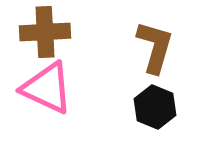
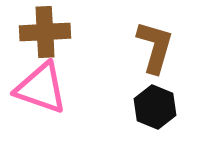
pink triangle: moved 6 px left; rotated 6 degrees counterclockwise
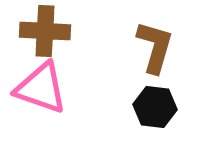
brown cross: moved 1 px up; rotated 6 degrees clockwise
black hexagon: rotated 15 degrees counterclockwise
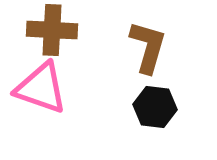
brown cross: moved 7 px right, 1 px up
brown L-shape: moved 7 px left
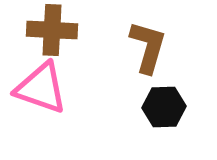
black hexagon: moved 9 px right; rotated 9 degrees counterclockwise
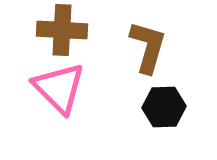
brown cross: moved 10 px right
pink triangle: moved 18 px right; rotated 26 degrees clockwise
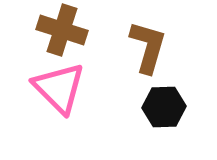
brown cross: rotated 15 degrees clockwise
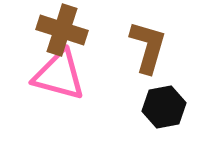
pink triangle: moved 13 px up; rotated 30 degrees counterclockwise
black hexagon: rotated 9 degrees counterclockwise
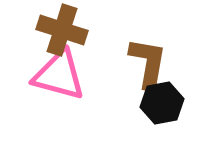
brown L-shape: moved 16 px down; rotated 6 degrees counterclockwise
black hexagon: moved 2 px left, 4 px up
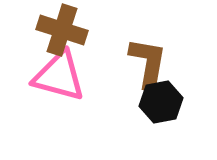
pink triangle: moved 1 px down
black hexagon: moved 1 px left, 1 px up
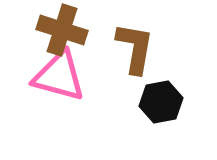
brown L-shape: moved 13 px left, 15 px up
